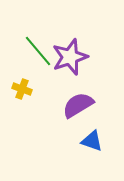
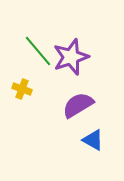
purple star: moved 1 px right
blue triangle: moved 1 px right, 1 px up; rotated 10 degrees clockwise
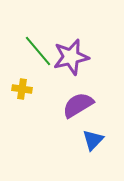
purple star: rotated 6 degrees clockwise
yellow cross: rotated 12 degrees counterclockwise
blue triangle: rotated 45 degrees clockwise
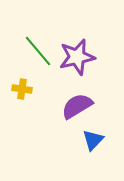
purple star: moved 6 px right
purple semicircle: moved 1 px left, 1 px down
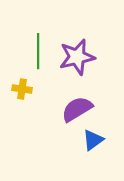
green line: rotated 40 degrees clockwise
purple semicircle: moved 3 px down
blue triangle: rotated 10 degrees clockwise
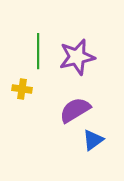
purple semicircle: moved 2 px left, 1 px down
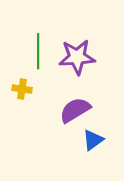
purple star: rotated 9 degrees clockwise
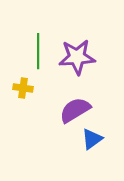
yellow cross: moved 1 px right, 1 px up
blue triangle: moved 1 px left, 1 px up
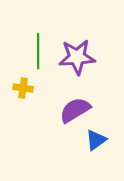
blue triangle: moved 4 px right, 1 px down
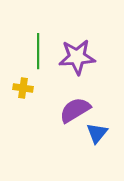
blue triangle: moved 1 px right, 7 px up; rotated 15 degrees counterclockwise
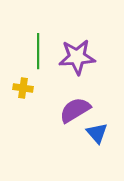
blue triangle: rotated 20 degrees counterclockwise
